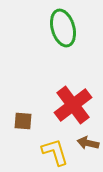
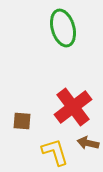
red cross: moved 2 px down
brown square: moved 1 px left
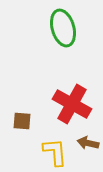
red cross: moved 1 px left, 3 px up; rotated 24 degrees counterclockwise
yellow L-shape: rotated 12 degrees clockwise
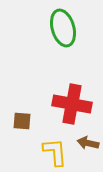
red cross: rotated 18 degrees counterclockwise
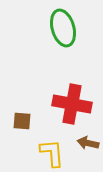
yellow L-shape: moved 3 px left, 1 px down
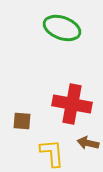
green ellipse: moved 1 px left; rotated 54 degrees counterclockwise
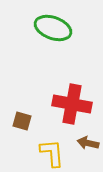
green ellipse: moved 9 px left
brown square: rotated 12 degrees clockwise
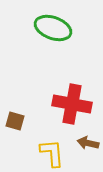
brown square: moved 7 px left
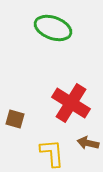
red cross: moved 1 px left, 1 px up; rotated 21 degrees clockwise
brown square: moved 2 px up
